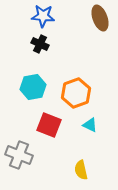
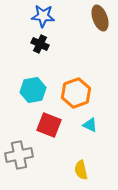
cyan hexagon: moved 3 px down
gray cross: rotated 32 degrees counterclockwise
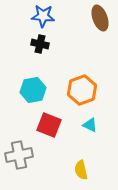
black cross: rotated 12 degrees counterclockwise
orange hexagon: moved 6 px right, 3 px up
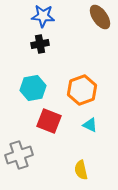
brown ellipse: moved 1 px up; rotated 15 degrees counterclockwise
black cross: rotated 24 degrees counterclockwise
cyan hexagon: moved 2 px up
red square: moved 4 px up
gray cross: rotated 8 degrees counterclockwise
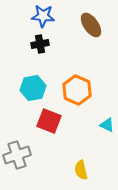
brown ellipse: moved 9 px left, 8 px down
orange hexagon: moved 5 px left; rotated 16 degrees counterclockwise
cyan triangle: moved 17 px right
gray cross: moved 2 px left
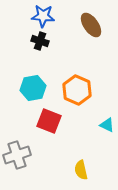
black cross: moved 3 px up; rotated 30 degrees clockwise
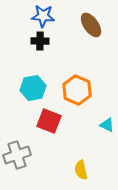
black cross: rotated 18 degrees counterclockwise
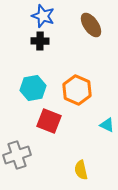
blue star: rotated 15 degrees clockwise
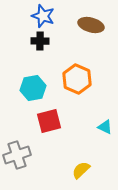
brown ellipse: rotated 40 degrees counterclockwise
orange hexagon: moved 11 px up
red square: rotated 35 degrees counterclockwise
cyan triangle: moved 2 px left, 2 px down
yellow semicircle: rotated 60 degrees clockwise
